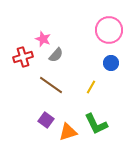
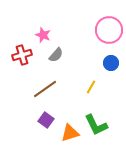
pink star: moved 4 px up
red cross: moved 1 px left, 2 px up
brown line: moved 6 px left, 4 px down; rotated 70 degrees counterclockwise
green L-shape: moved 1 px down
orange triangle: moved 2 px right, 1 px down
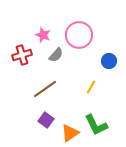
pink circle: moved 30 px left, 5 px down
blue circle: moved 2 px left, 2 px up
orange triangle: rotated 18 degrees counterclockwise
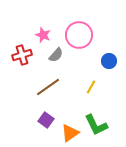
brown line: moved 3 px right, 2 px up
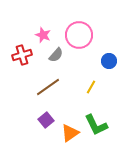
purple square: rotated 14 degrees clockwise
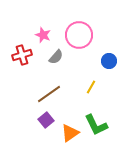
gray semicircle: moved 2 px down
brown line: moved 1 px right, 7 px down
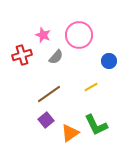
yellow line: rotated 32 degrees clockwise
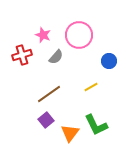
orange triangle: rotated 18 degrees counterclockwise
